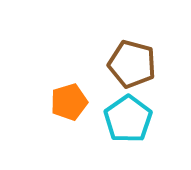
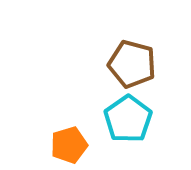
orange pentagon: moved 43 px down
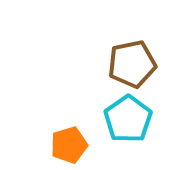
brown pentagon: rotated 27 degrees counterclockwise
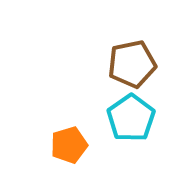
cyan pentagon: moved 3 px right, 1 px up
